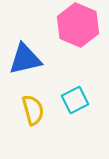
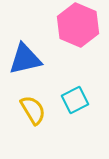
yellow semicircle: rotated 16 degrees counterclockwise
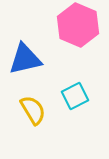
cyan square: moved 4 px up
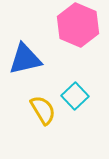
cyan square: rotated 16 degrees counterclockwise
yellow semicircle: moved 10 px right
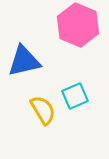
blue triangle: moved 1 px left, 2 px down
cyan square: rotated 20 degrees clockwise
